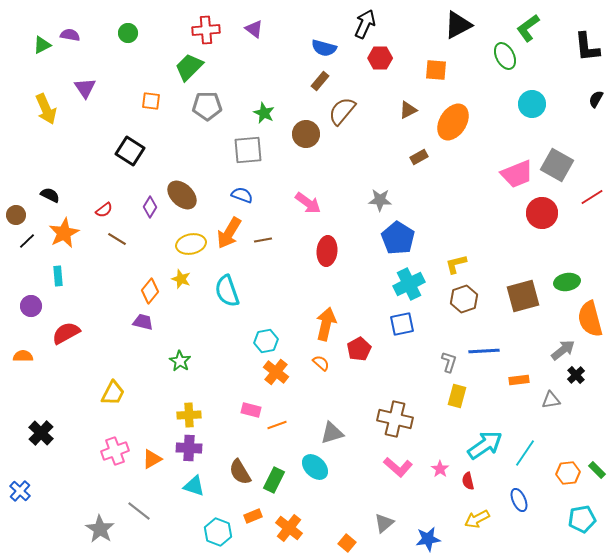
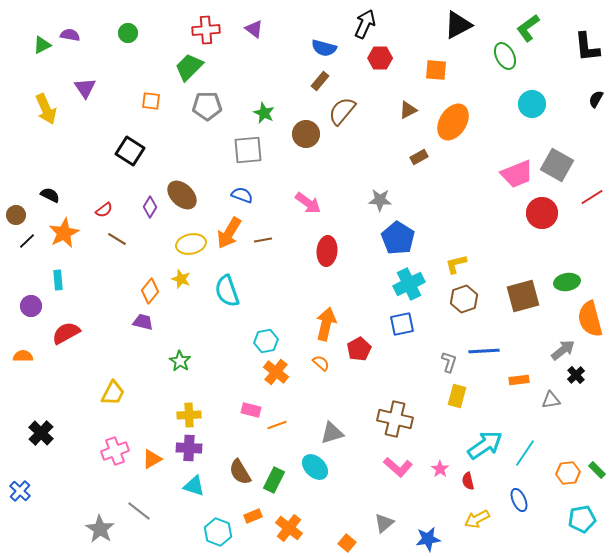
cyan rectangle at (58, 276): moved 4 px down
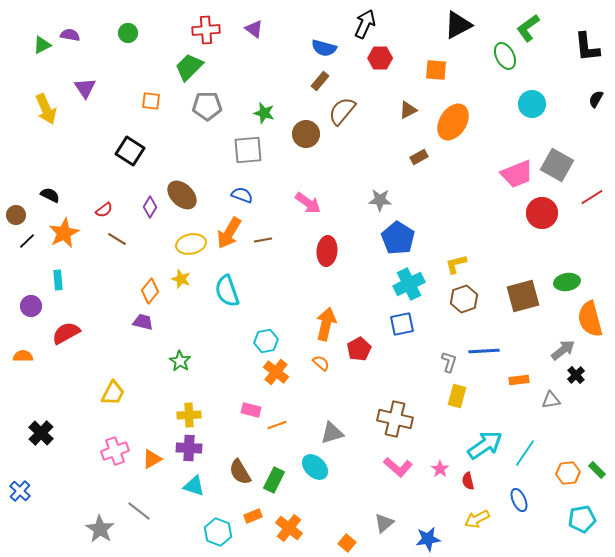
green star at (264, 113): rotated 10 degrees counterclockwise
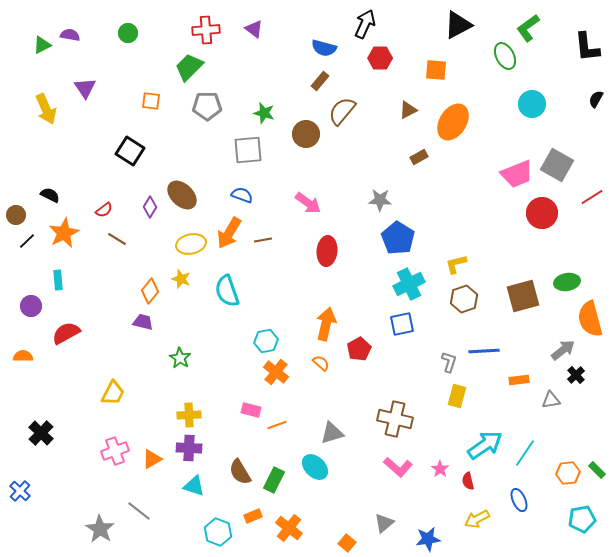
green star at (180, 361): moved 3 px up
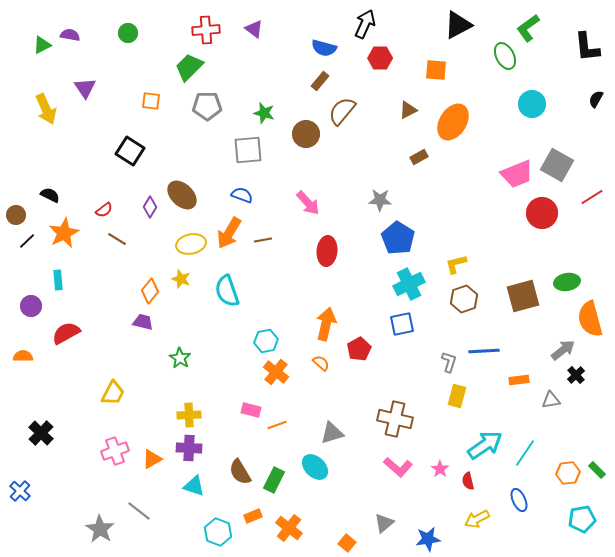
pink arrow at (308, 203): rotated 12 degrees clockwise
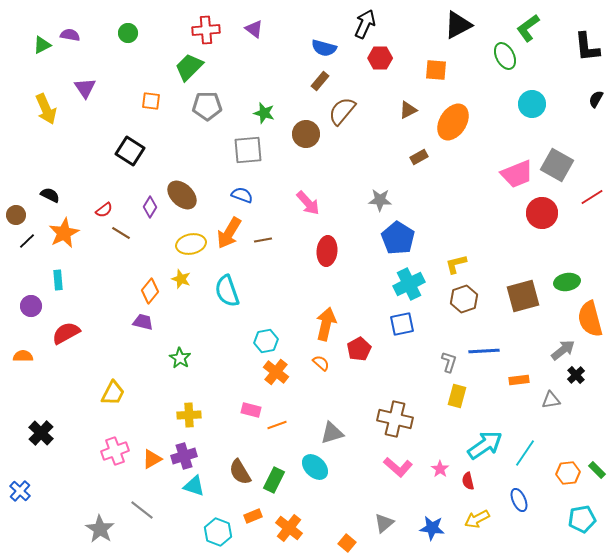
brown line at (117, 239): moved 4 px right, 6 px up
purple cross at (189, 448): moved 5 px left, 8 px down; rotated 20 degrees counterclockwise
gray line at (139, 511): moved 3 px right, 1 px up
blue star at (428, 539): moved 4 px right, 11 px up; rotated 15 degrees clockwise
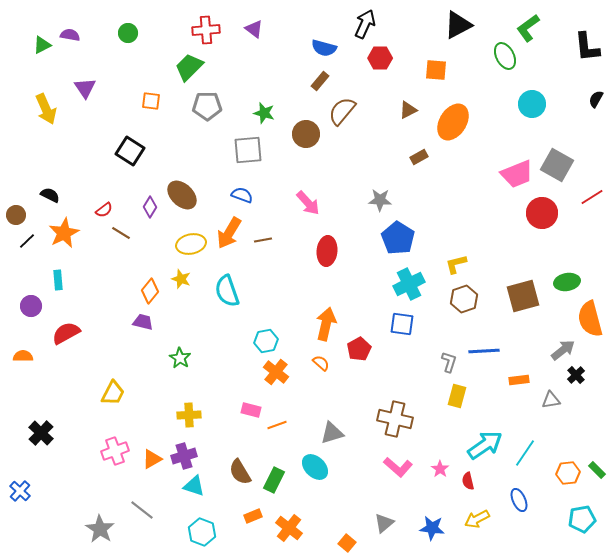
blue square at (402, 324): rotated 20 degrees clockwise
cyan hexagon at (218, 532): moved 16 px left
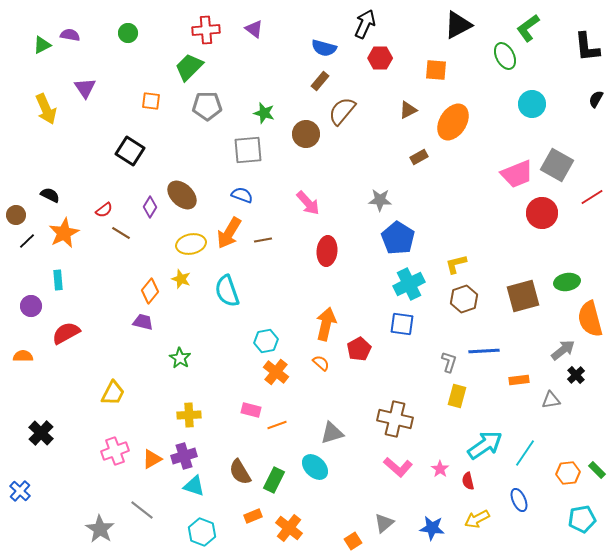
orange square at (347, 543): moved 6 px right, 2 px up; rotated 18 degrees clockwise
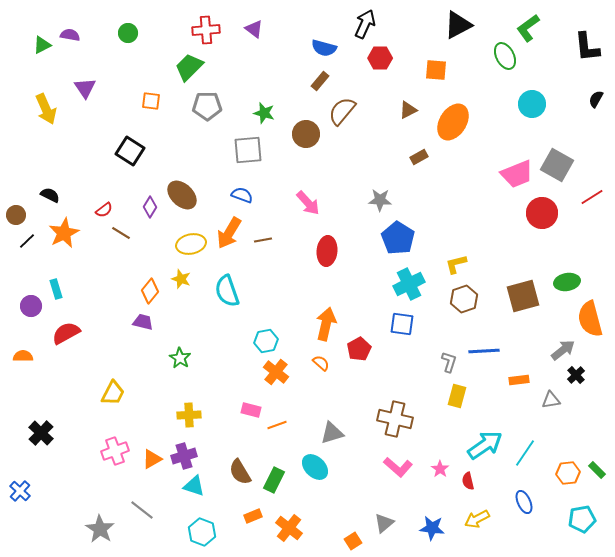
cyan rectangle at (58, 280): moved 2 px left, 9 px down; rotated 12 degrees counterclockwise
blue ellipse at (519, 500): moved 5 px right, 2 px down
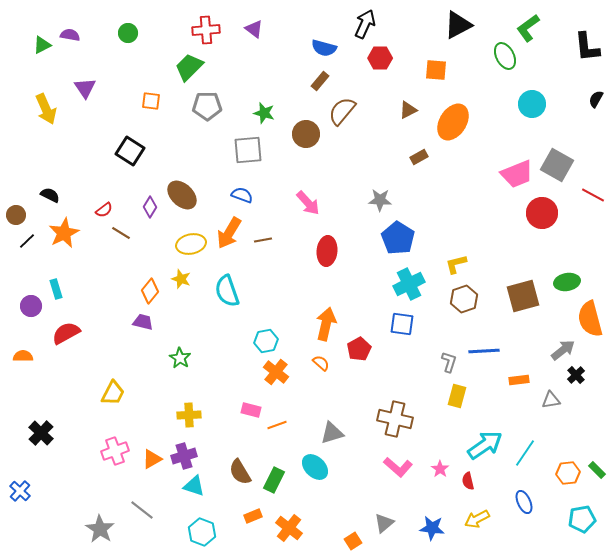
red line at (592, 197): moved 1 px right, 2 px up; rotated 60 degrees clockwise
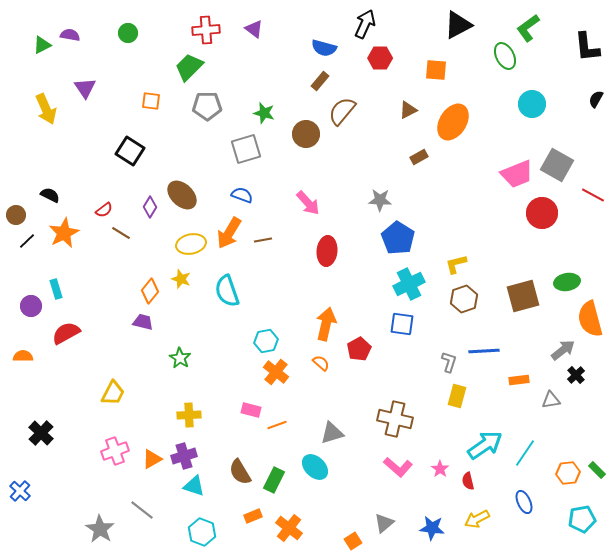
gray square at (248, 150): moved 2 px left, 1 px up; rotated 12 degrees counterclockwise
